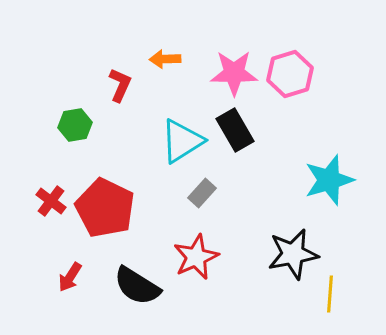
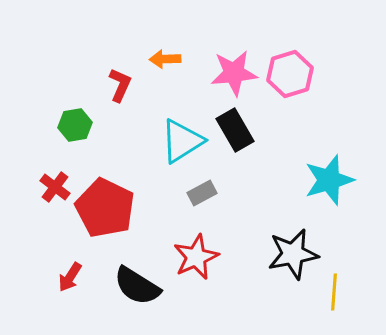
pink star: rotated 6 degrees counterclockwise
gray rectangle: rotated 20 degrees clockwise
red cross: moved 4 px right, 14 px up
yellow line: moved 4 px right, 2 px up
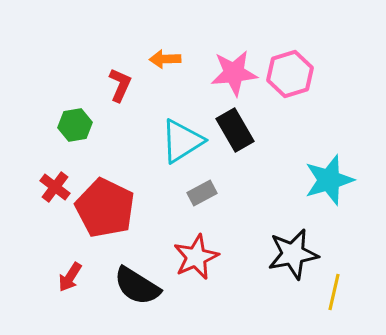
yellow line: rotated 9 degrees clockwise
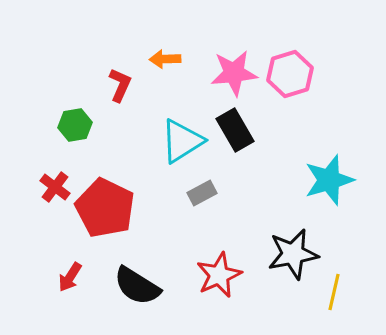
red star: moved 23 px right, 18 px down
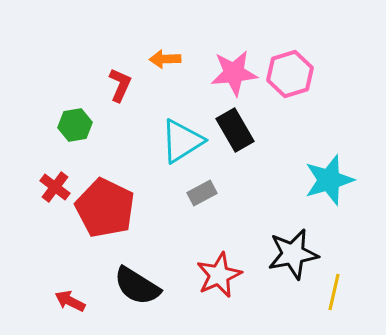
red arrow: moved 24 px down; rotated 84 degrees clockwise
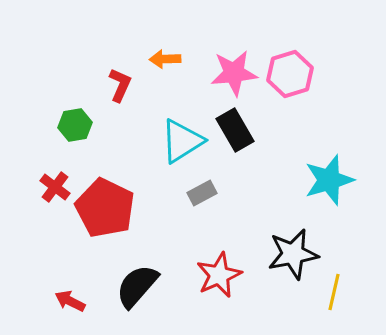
black semicircle: rotated 99 degrees clockwise
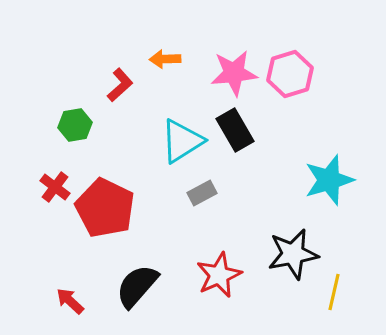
red L-shape: rotated 24 degrees clockwise
red arrow: rotated 16 degrees clockwise
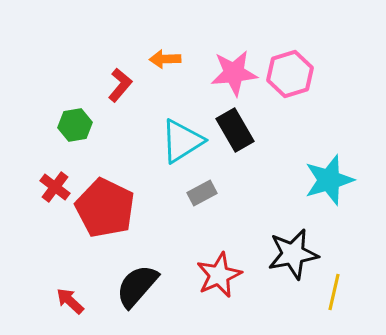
red L-shape: rotated 8 degrees counterclockwise
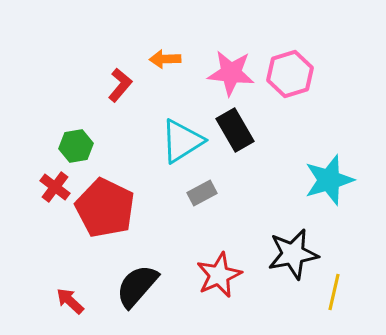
pink star: moved 3 px left; rotated 12 degrees clockwise
green hexagon: moved 1 px right, 21 px down
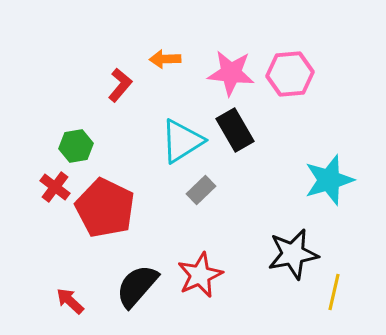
pink hexagon: rotated 12 degrees clockwise
gray rectangle: moved 1 px left, 3 px up; rotated 16 degrees counterclockwise
red star: moved 19 px left
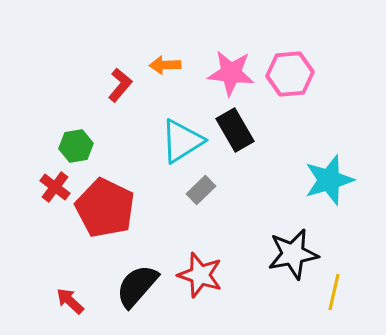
orange arrow: moved 6 px down
red star: rotated 30 degrees counterclockwise
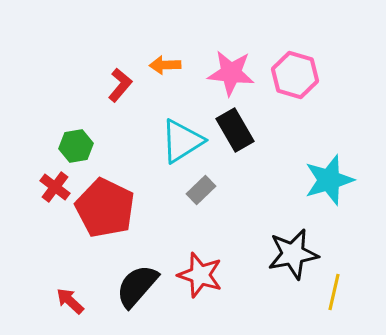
pink hexagon: moved 5 px right, 1 px down; rotated 21 degrees clockwise
